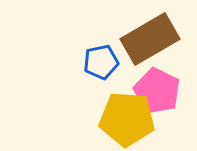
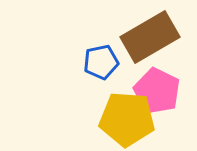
brown rectangle: moved 2 px up
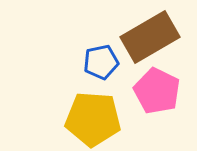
yellow pentagon: moved 34 px left
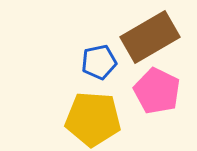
blue pentagon: moved 2 px left
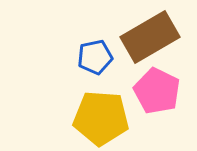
blue pentagon: moved 4 px left, 5 px up
yellow pentagon: moved 8 px right, 1 px up
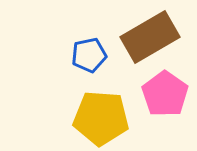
blue pentagon: moved 6 px left, 2 px up
pink pentagon: moved 8 px right, 3 px down; rotated 9 degrees clockwise
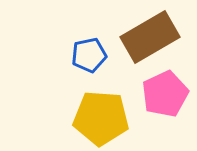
pink pentagon: rotated 12 degrees clockwise
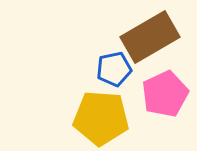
blue pentagon: moved 25 px right, 14 px down
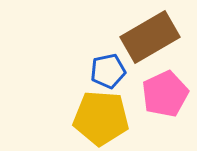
blue pentagon: moved 6 px left, 2 px down
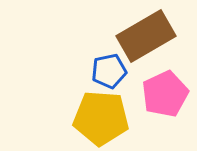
brown rectangle: moved 4 px left, 1 px up
blue pentagon: moved 1 px right
